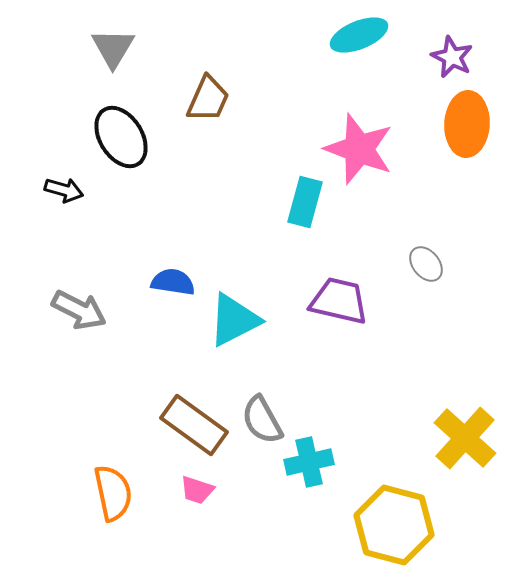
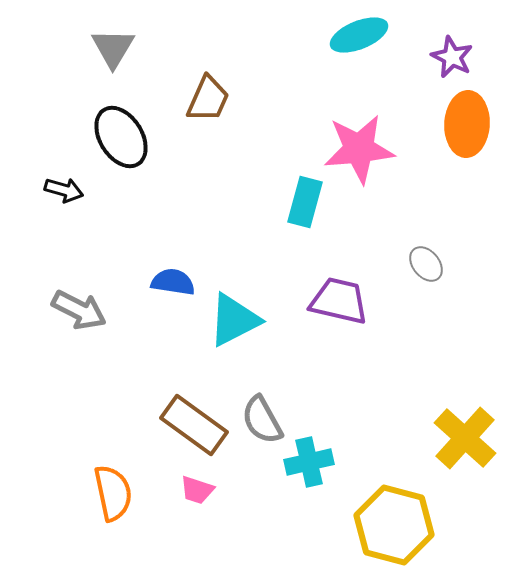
pink star: rotated 26 degrees counterclockwise
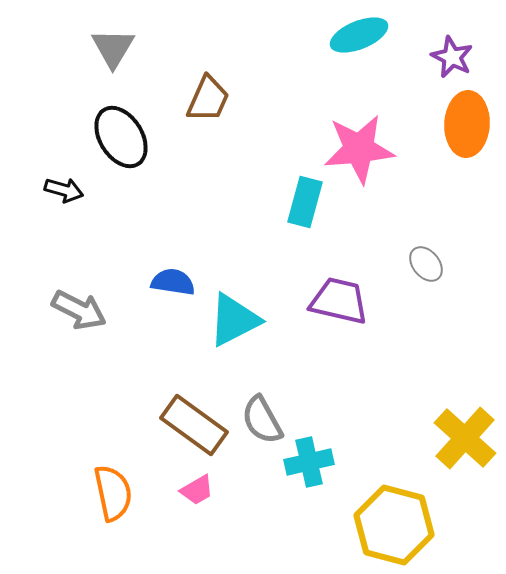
pink trapezoid: rotated 48 degrees counterclockwise
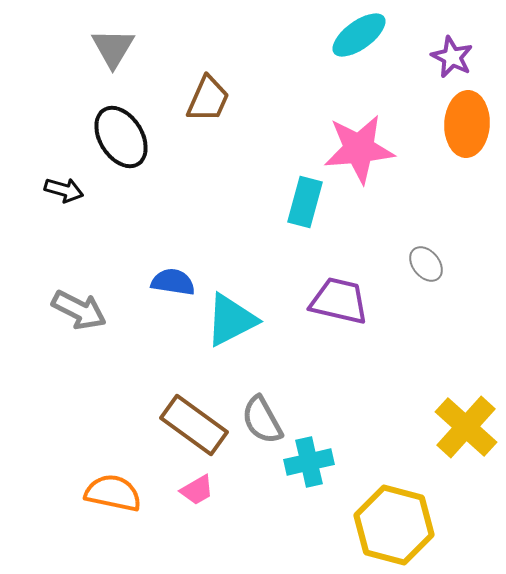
cyan ellipse: rotated 14 degrees counterclockwise
cyan triangle: moved 3 px left
yellow cross: moved 1 px right, 11 px up
orange semicircle: rotated 66 degrees counterclockwise
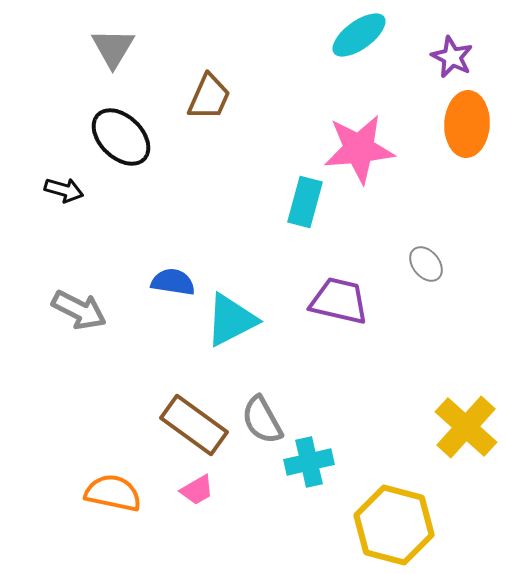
brown trapezoid: moved 1 px right, 2 px up
black ellipse: rotated 14 degrees counterclockwise
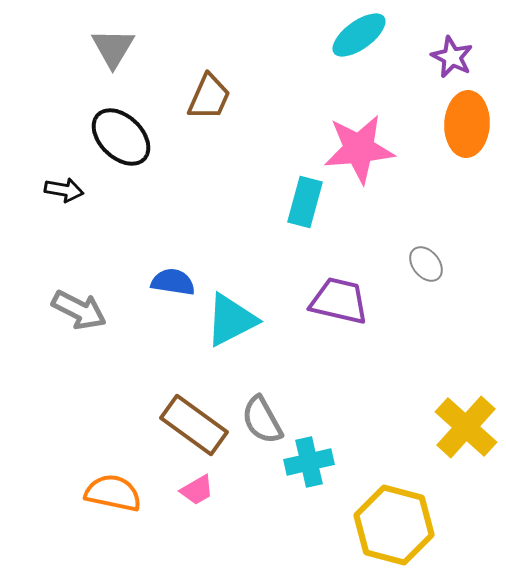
black arrow: rotated 6 degrees counterclockwise
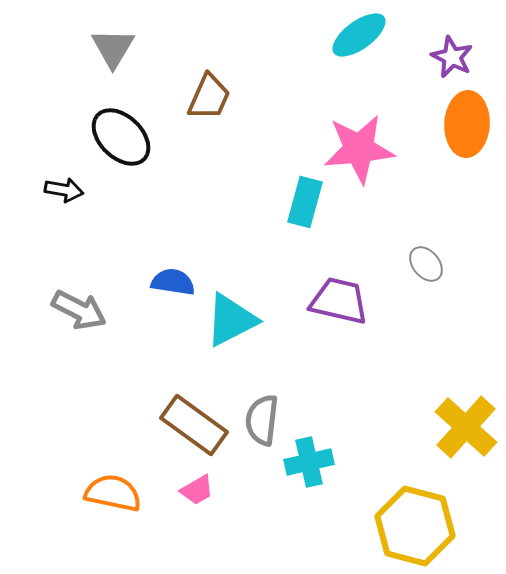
gray semicircle: rotated 36 degrees clockwise
yellow hexagon: moved 21 px right, 1 px down
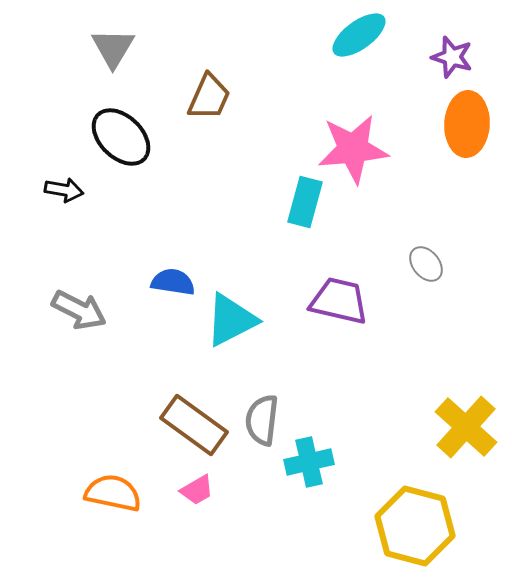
purple star: rotated 9 degrees counterclockwise
pink star: moved 6 px left
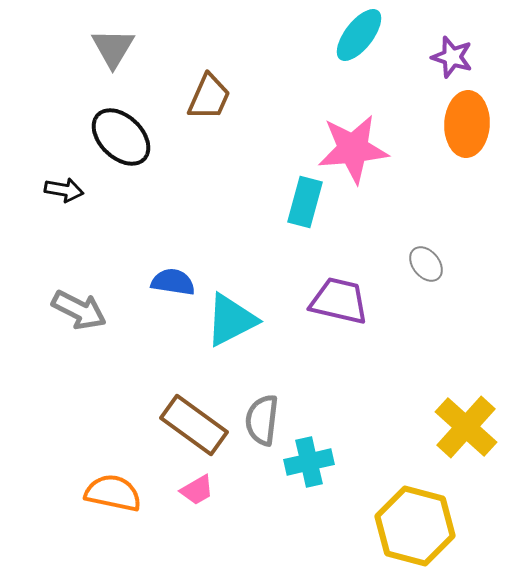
cyan ellipse: rotated 16 degrees counterclockwise
